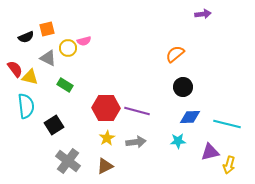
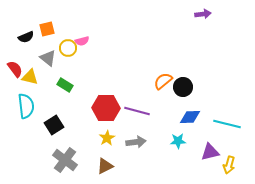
pink semicircle: moved 2 px left
orange semicircle: moved 12 px left, 27 px down
gray triangle: rotated 12 degrees clockwise
gray cross: moved 3 px left, 1 px up
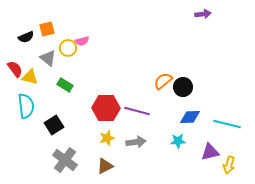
yellow star: rotated 14 degrees clockwise
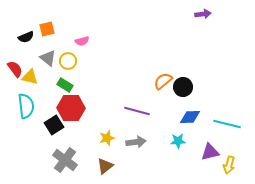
yellow circle: moved 13 px down
red hexagon: moved 35 px left
brown triangle: rotated 12 degrees counterclockwise
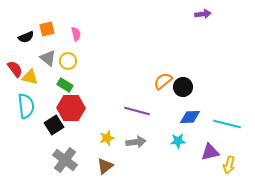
pink semicircle: moved 6 px left, 7 px up; rotated 88 degrees counterclockwise
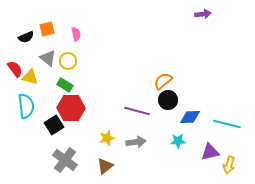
black circle: moved 15 px left, 13 px down
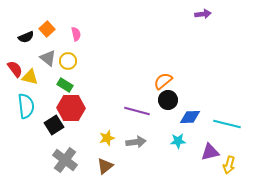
orange square: rotated 28 degrees counterclockwise
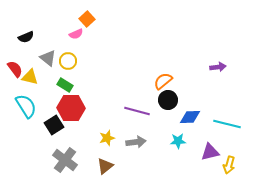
purple arrow: moved 15 px right, 53 px down
orange square: moved 40 px right, 10 px up
pink semicircle: rotated 80 degrees clockwise
cyan semicircle: rotated 25 degrees counterclockwise
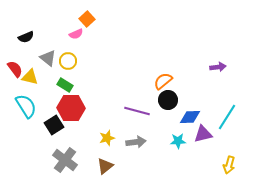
cyan line: moved 7 px up; rotated 72 degrees counterclockwise
purple triangle: moved 7 px left, 18 px up
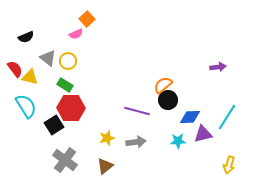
orange semicircle: moved 4 px down
